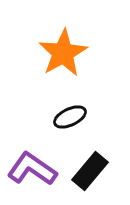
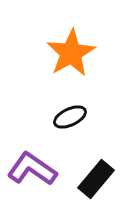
orange star: moved 8 px right
black rectangle: moved 6 px right, 8 px down
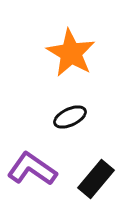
orange star: rotated 12 degrees counterclockwise
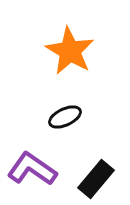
orange star: moved 1 px left, 2 px up
black ellipse: moved 5 px left
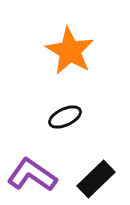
purple L-shape: moved 6 px down
black rectangle: rotated 6 degrees clockwise
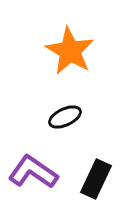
purple L-shape: moved 1 px right, 3 px up
black rectangle: rotated 21 degrees counterclockwise
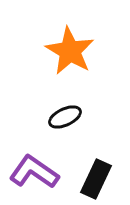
purple L-shape: moved 1 px right
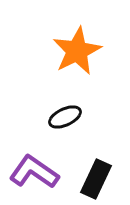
orange star: moved 7 px right; rotated 15 degrees clockwise
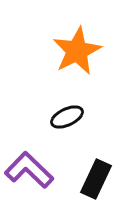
black ellipse: moved 2 px right
purple L-shape: moved 5 px left, 2 px up; rotated 9 degrees clockwise
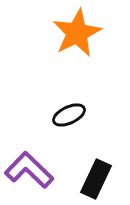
orange star: moved 18 px up
black ellipse: moved 2 px right, 2 px up
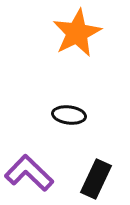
black ellipse: rotated 32 degrees clockwise
purple L-shape: moved 3 px down
